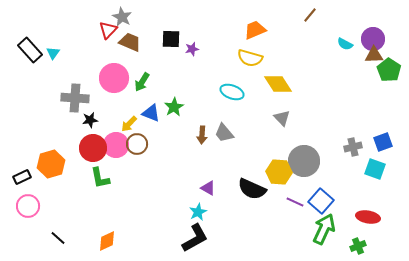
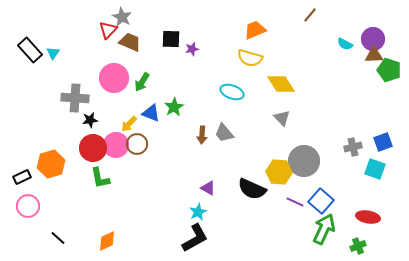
green pentagon at (389, 70): rotated 15 degrees counterclockwise
yellow diamond at (278, 84): moved 3 px right
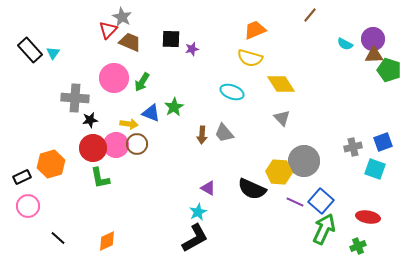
yellow arrow at (129, 124): rotated 126 degrees counterclockwise
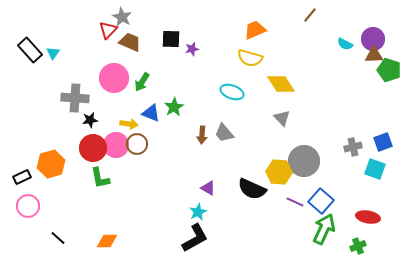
orange diamond at (107, 241): rotated 25 degrees clockwise
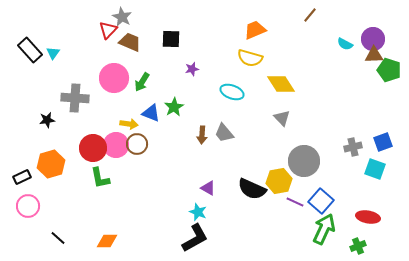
purple star at (192, 49): moved 20 px down
black star at (90, 120): moved 43 px left
yellow hexagon at (279, 172): moved 9 px down; rotated 15 degrees counterclockwise
cyan star at (198, 212): rotated 24 degrees counterclockwise
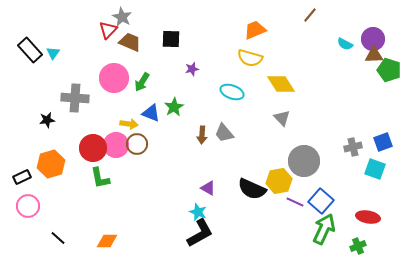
black L-shape at (195, 238): moved 5 px right, 5 px up
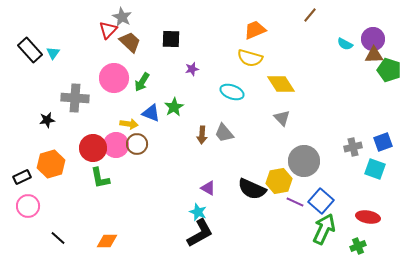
brown trapezoid at (130, 42): rotated 20 degrees clockwise
